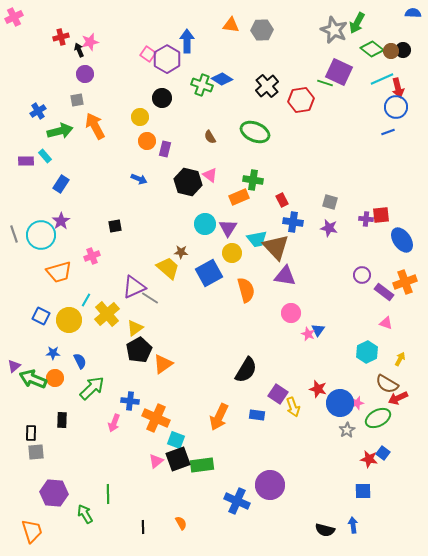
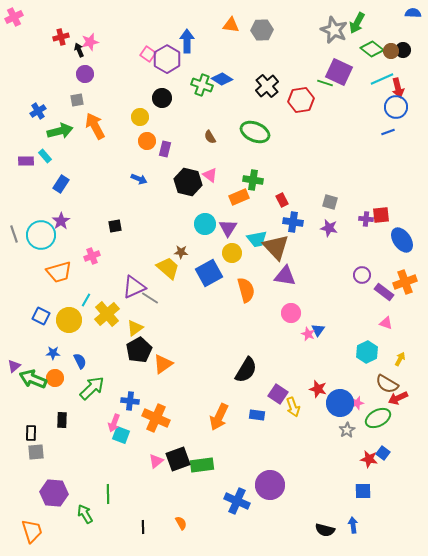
cyan square at (176, 440): moved 55 px left, 5 px up
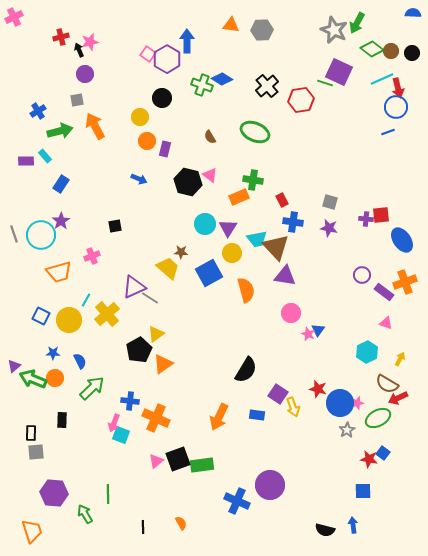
black circle at (403, 50): moved 9 px right, 3 px down
yellow triangle at (135, 328): moved 21 px right, 6 px down
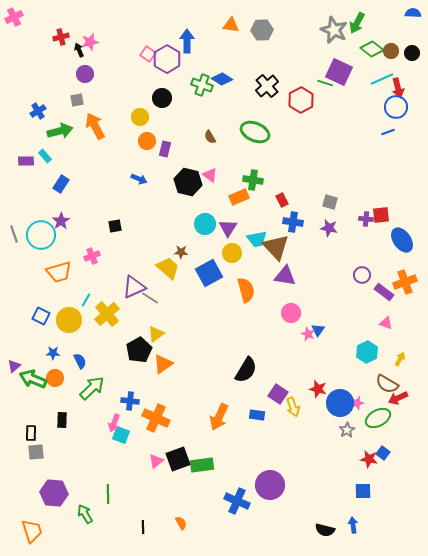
red hexagon at (301, 100): rotated 20 degrees counterclockwise
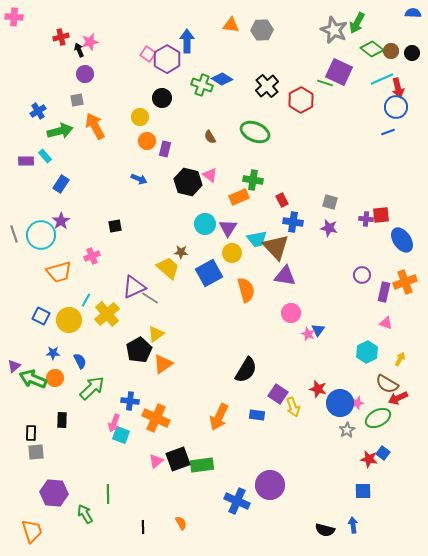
pink cross at (14, 17): rotated 30 degrees clockwise
purple rectangle at (384, 292): rotated 66 degrees clockwise
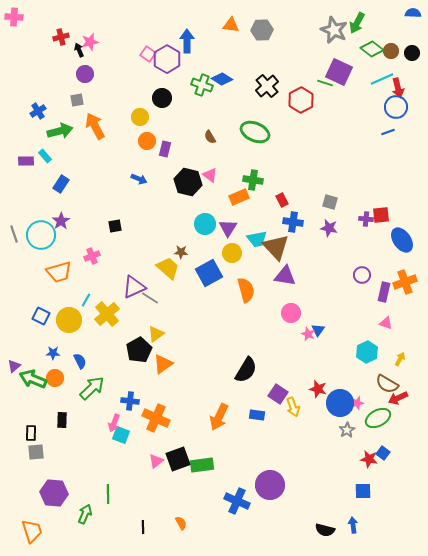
green arrow at (85, 514): rotated 54 degrees clockwise
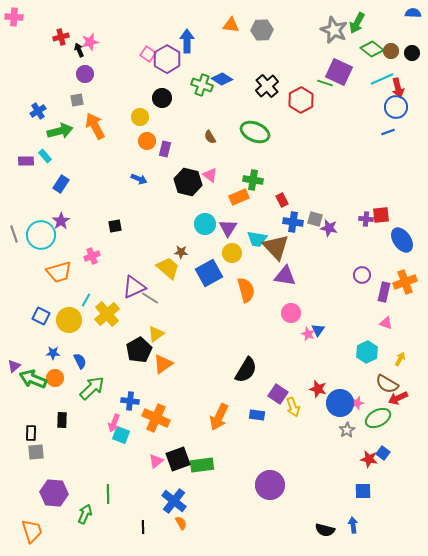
gray square at (330, 202): moved 15 px left, 17 px down
cyan trapezoid at (257, 239): rotated 20 degrees clockwise
blue cross at (237, 501): moved 63 px left; rotated 15 degrees clockwise
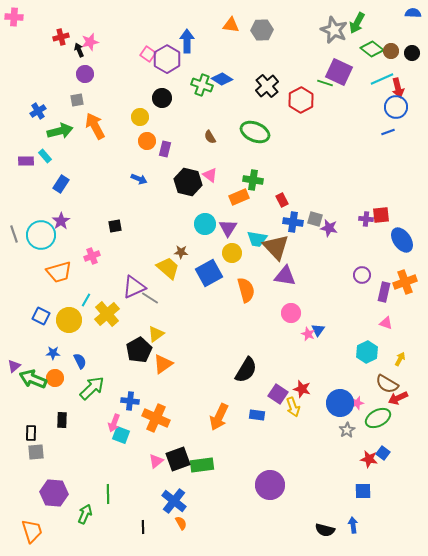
red star at (318, 389): moved 16 px left
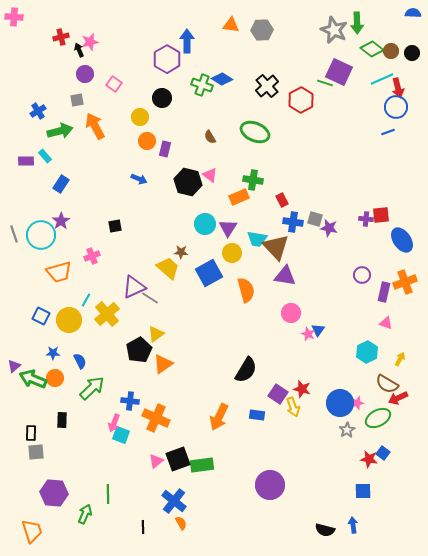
green arrow at (357, 23): rotated 30 degrees counterclockwise
pink square at (148, 54): moved 34 px left, 30 px down
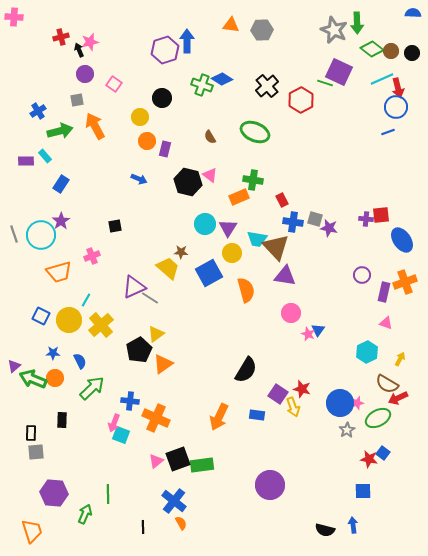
purple hexagon at (167, 59): moved 2 px left, 9 px up; rotated 12 degrees clockwise
yellow cross at (107, 314): moved 6 px left, 11 px down
